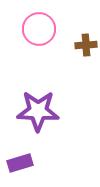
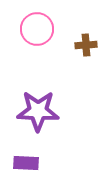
pink circle: moved 2 px left
purple rectangle: moved 6 px right; rotated 20 degrees clockwise
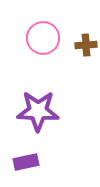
pink circle: moved 6 px right, 9 px down
purple rectangle: moved 1 px up; rotated 15 degrees counterclockwise
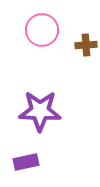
pink circle: moved 1 px left, 8 px up
purple star: moved 2 px right
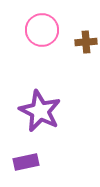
brown cross: moved 3 px up
purple star: rotated 24 degrees clockwise
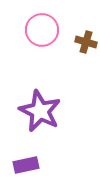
brown cross: rotated 20 degrees clockwise
purple rectangle: moved 3 px down
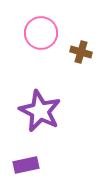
pink circle: moved 1 px left, 3 px down
brown cross: moved 5 px left, 10 px down
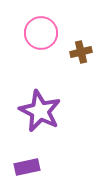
brown cross: rotated 30 degrees counterclockwise
purple rectangle: moved 1 px right, 2 px down
